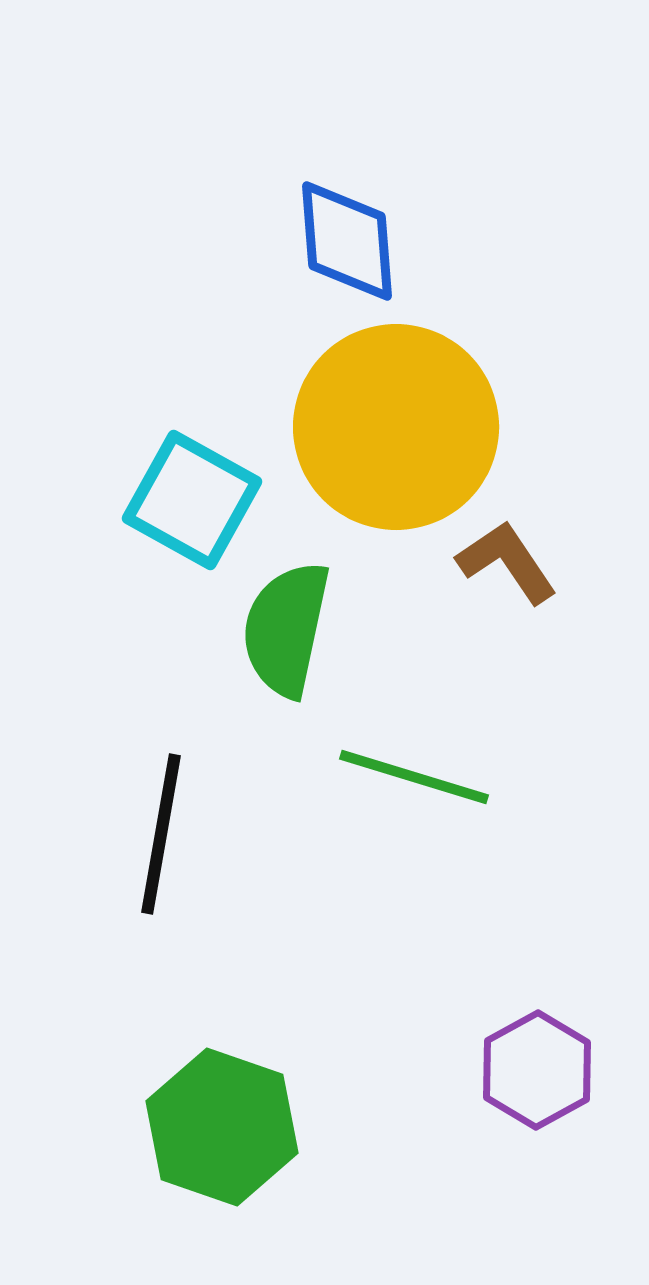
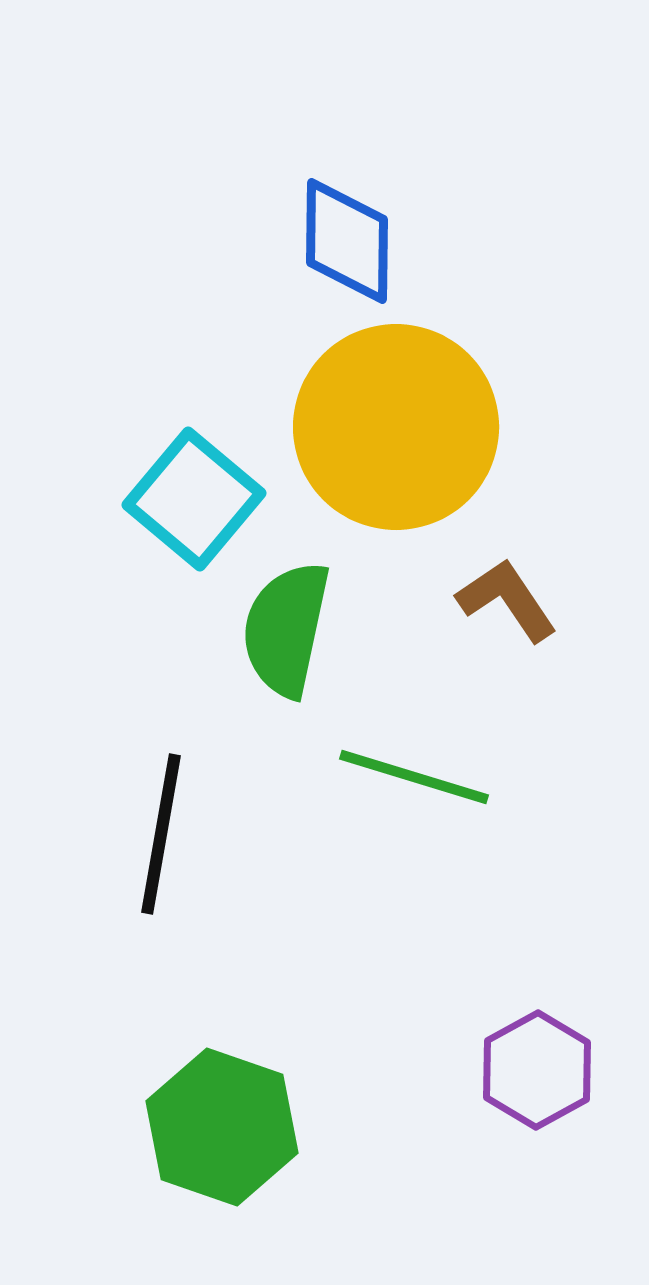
blue diamond: rotated 5 degrees clockwise
cyan square: moved 2 px right, 1 px up; rotated 11 degrees clockwise
brown L-shape: moved 38 px down
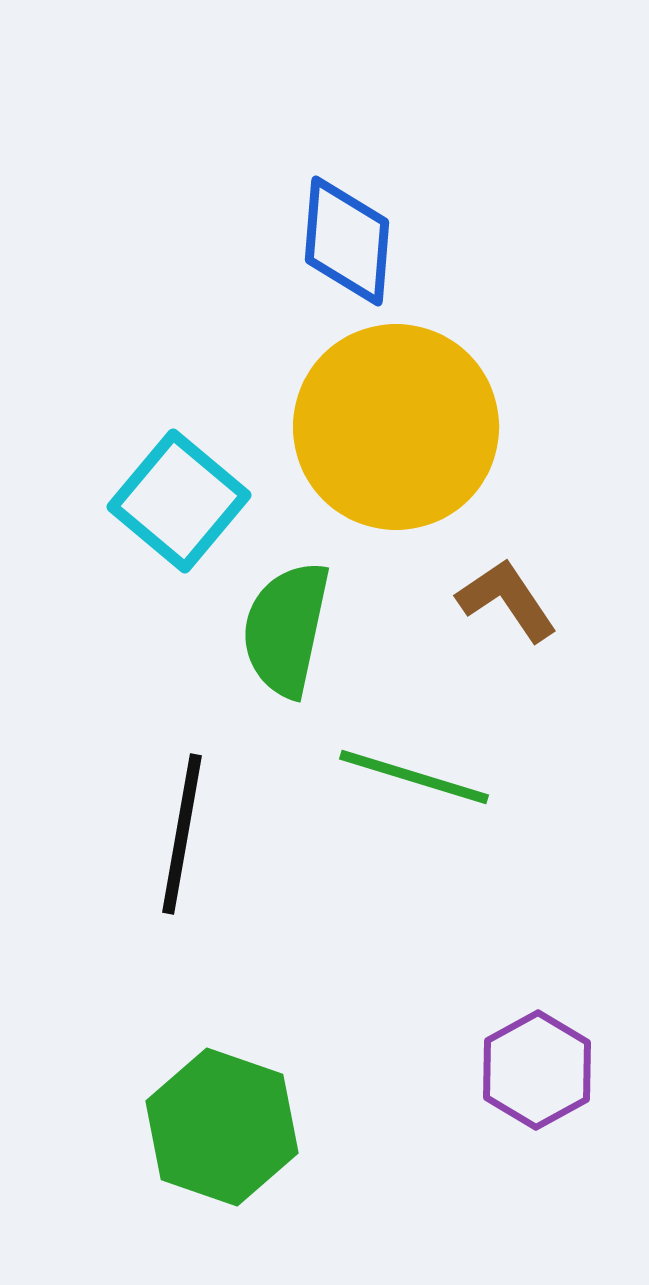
blue diamond: rotated 4 degrees clockwise
cyan square: moved 15 px left, 2 px down
black line: moved 21 px right
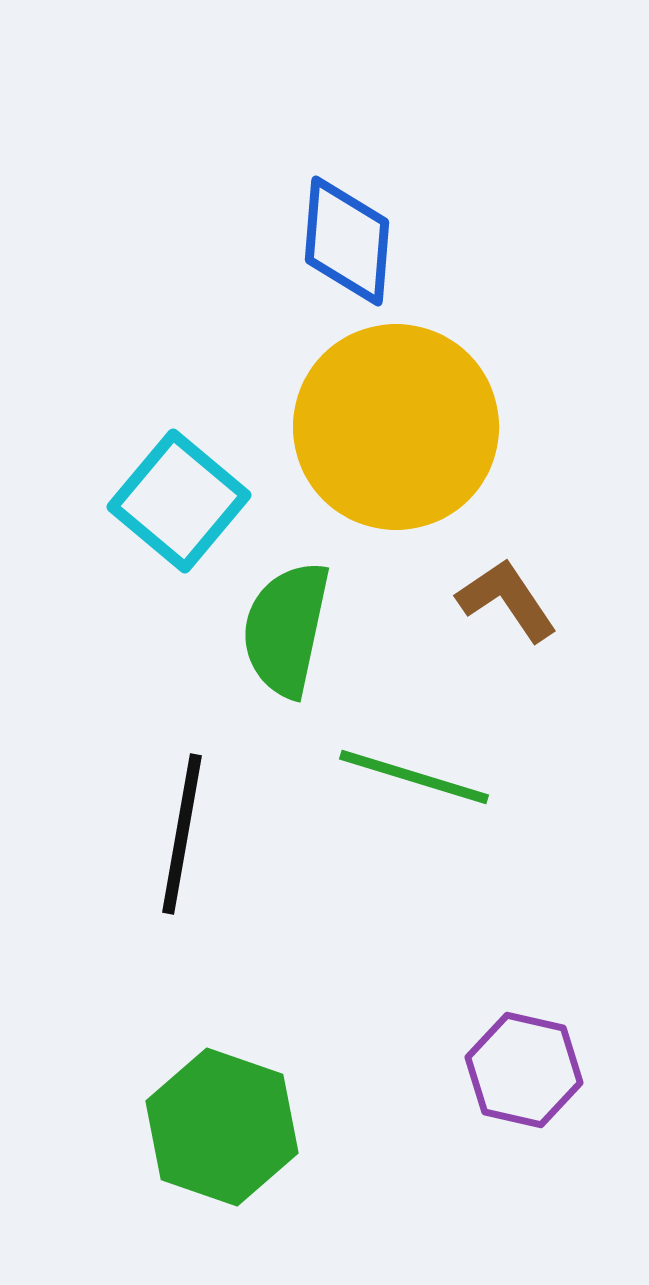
purple hexagon: moved 13 px left; rotated 18 degrees counterclockwise
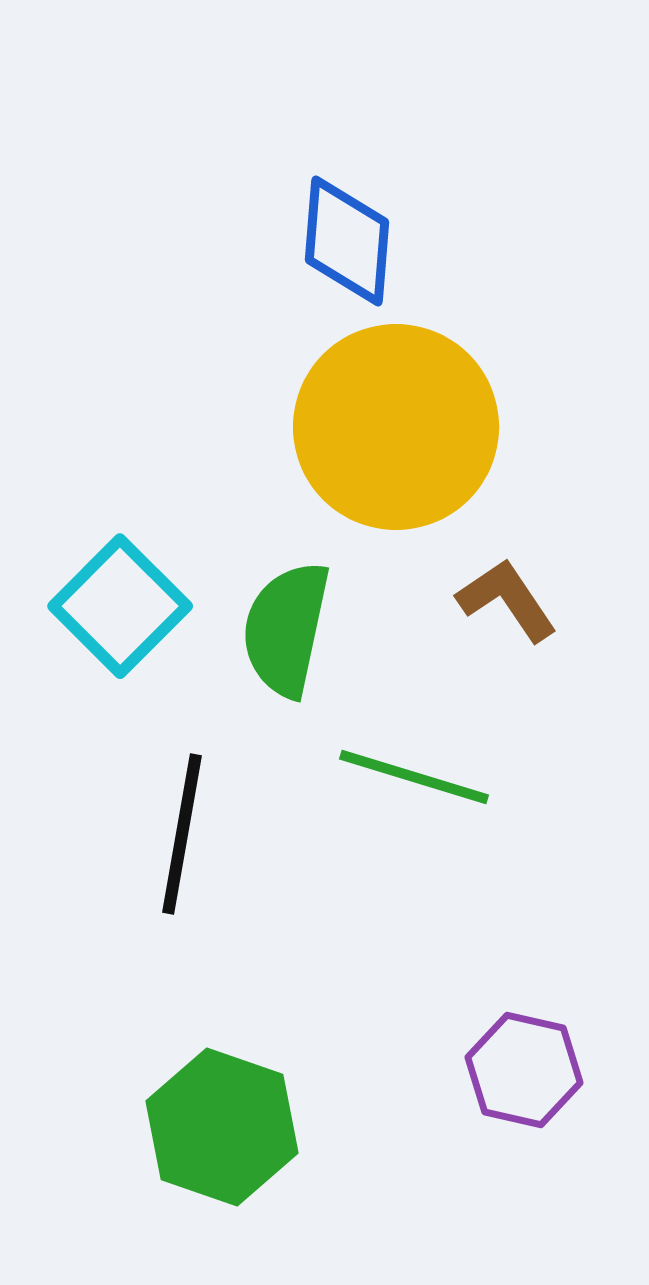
cyan square: moved 59 px left, 105 px down; rotated 5 degrees clockwise
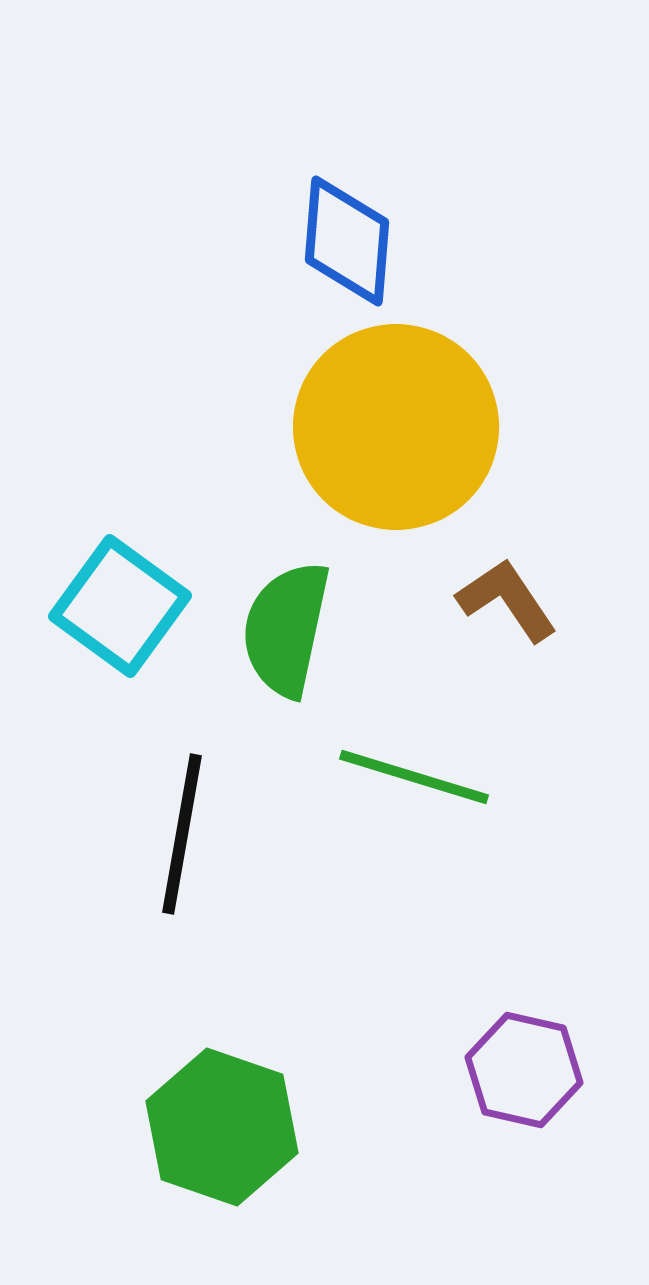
cyan square: rotated 9 degrees counterclockwise
